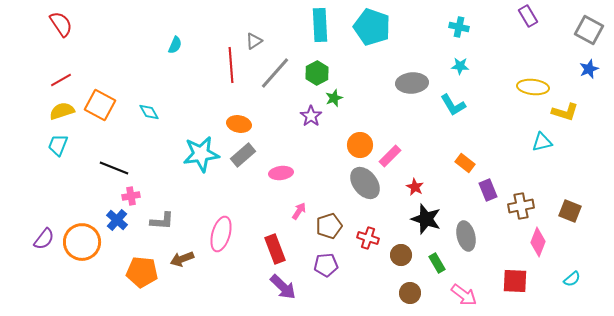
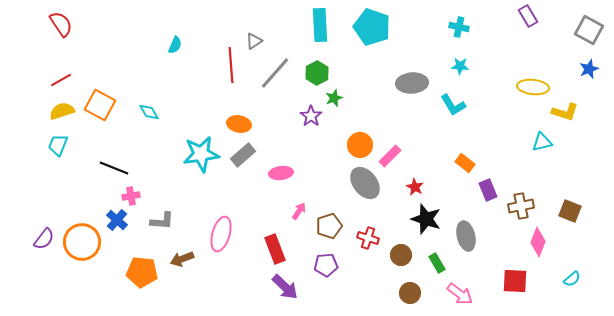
purple arrow at (283, 287): moved 2 px right
pink arrow at (464, 295): moved 4 px left, 1 px up
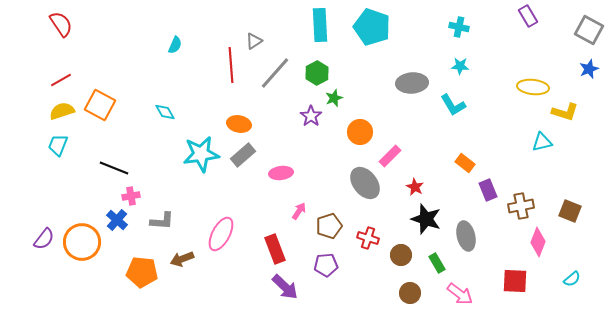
cyan diamond at (149, 112): moved 16 px right
orange circle at (360, 145): moved 13 px up
pink ellipse at (221, 234): rotated 12 degrees clockwise
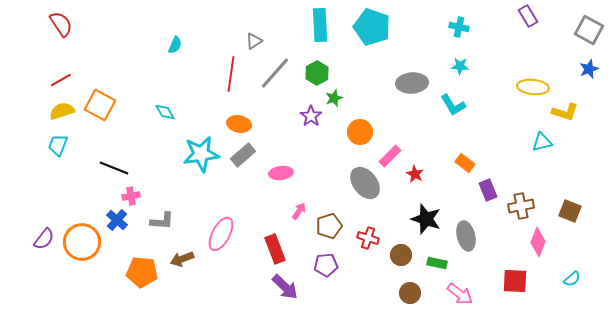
red line at (231, 65): moved 9 px down; rotated 12 degrees clockwise
red star at (415, 187): moved 13 px up
green rectangle at (437, 263): rotated 48 degrees counterclockwise
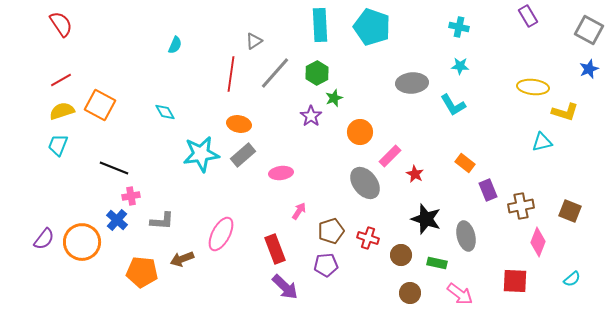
brown pentagon at (329, 226): moved 2 px right, 5 px down
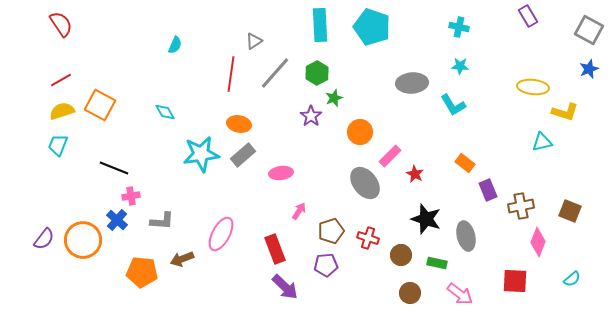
orange circle at (82, 242): moved 1 px right, 2 px up
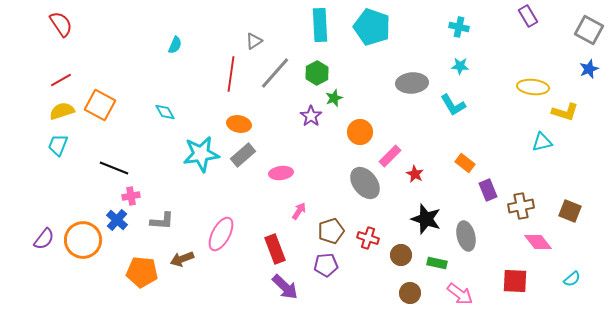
pink diamond at (538, 242): rotated 60 degrees counterclockwise
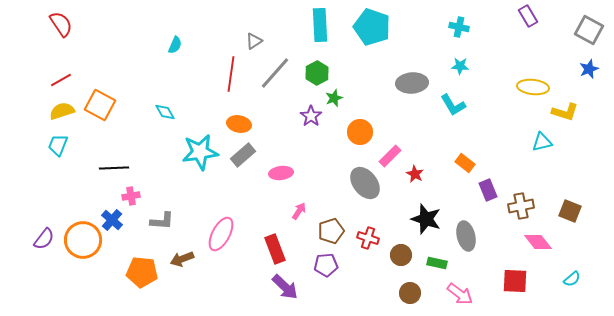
cyan star at (201, 154): moved 1 px left, 2 px up
black line at (114, 168): rotated 24 degrees counterclockwise
blue cross at (117, 220): moved 5 px left
